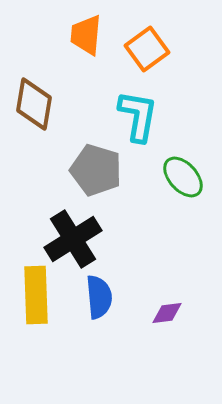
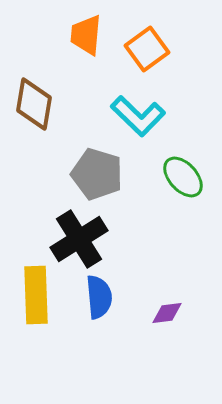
cyan L-shape: rotated 124 degrees clockwise
gray pentagon: moved 1 px right, 4 px down
black cross: moved 6 px right
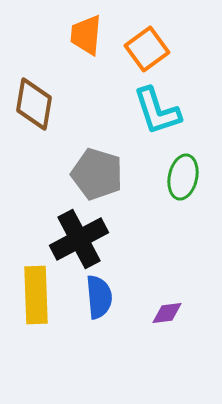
cyan L-shape: moved 19 px right, 5 px up; rotated 28 degrees clockwise
green ellipse: rotated 54 degrees clockwise
black cross: rotated 4 degrees clockwise
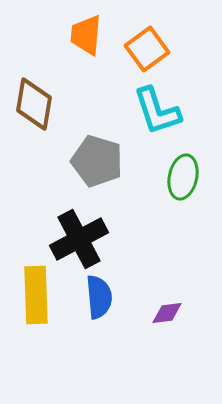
gray pentagon: moved 13 px up
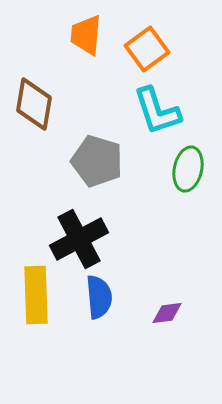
green ellipse: moved 5 px right, 8 px up
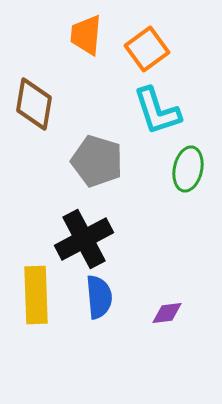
black cross: moved 5 px right
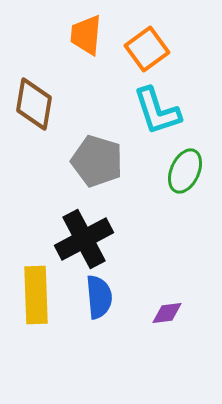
green ellipse: moved 3 px left, 2 px down; rotated 12 degrees clockwise
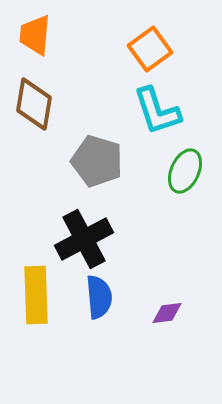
orange trapezoid: moved 51 px left
orange square: moved 3 px right
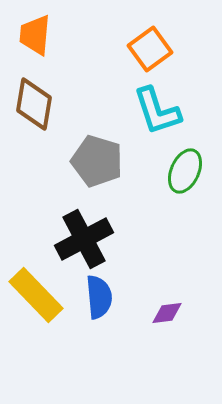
yellow rectangle: rotated 42 degrees counterclockwise
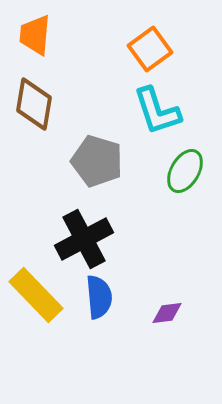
green ellipse: rotated 6 degrees clockwise
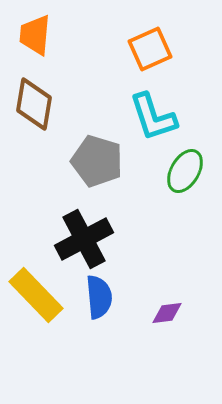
orange square: rotated 12 degrees clockwise
cyan L-shape: moved 4 px left, 6 px down
